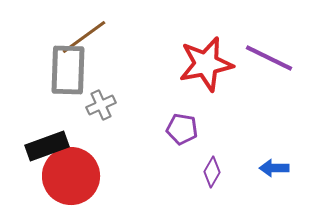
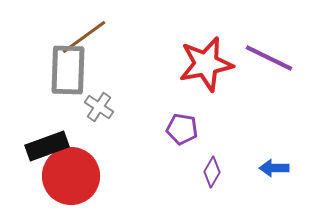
gray cross: moved 2 px left, 2 px down; rotated 32 degrees counterclockwise
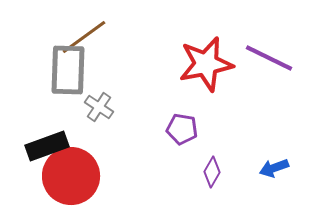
blue arrow: rotated 20 degrees counterclockwise
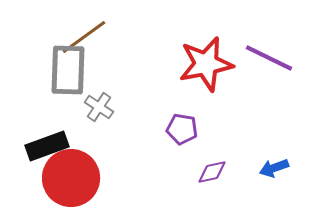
purple diamond: rotated 48 degrees clockwise
red circle: moved 2 px down
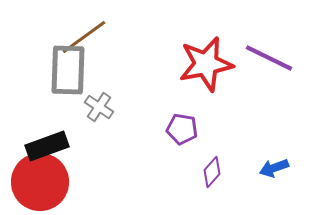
purple diamond: rotated 36 degrees counterclockwise
red circle: moved 31 px left, 4 px down
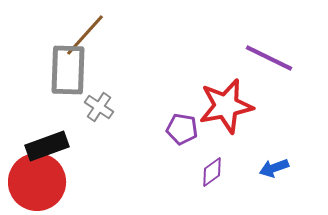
brown line: moved 1 px right, 2 px up; rotated 12 degrees counterclockwise
red star: moved 20 px right, 42 px down
purple diamond: rotated 12 degrees clockwise
red circle: moved 3 px left
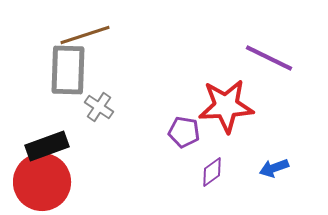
brown line: rotated 30 degrees clockwise
red star: rotated 8 degrees clockwise
purple pentagon: moved 2 px right, 3 px down
red circle: moved 5 px right
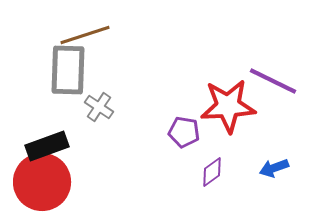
purple line: moved 4 px right, 23 px down
red star: moved 2 px right
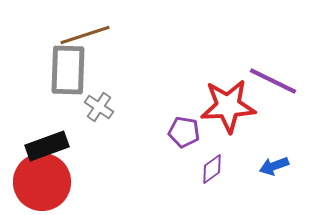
blue arrow: moved 2 px up
purple diamond: moved 3 px up
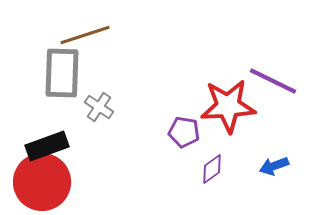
gray rectangle: moved 6 px left, 3 px down
